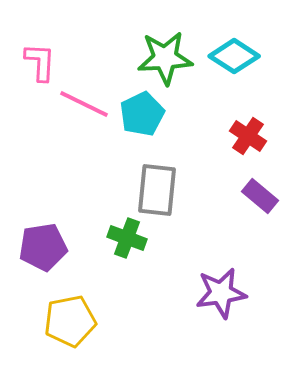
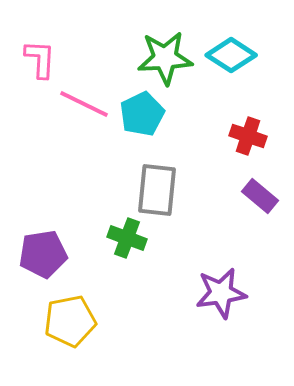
cyan diamond: moved 3 px left, 1 px up
pink L-shape: moved 3 px up
red cross: rotated 15 degrees counterclockwise
purple pentagon: moved 7 px down
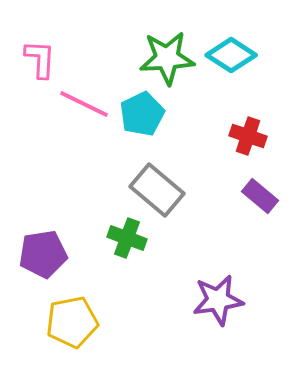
green star: moved 2 px right
gray rectangle: rotated 56 degrees counterclockwise
purple star: moved 3 px left, 7 px down
yellow pentagon: moved 2 px right, 1 px down
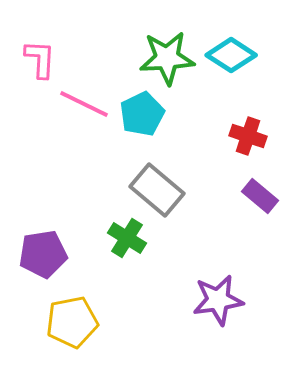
green cross: rotated 12 degrees clockwise
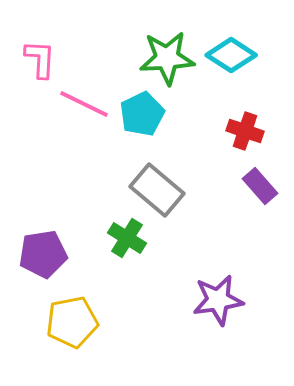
red cross: moved 3 px left, 5 px up
purple rectangle: moved 10 px up; rotated 9 degrees clockwise
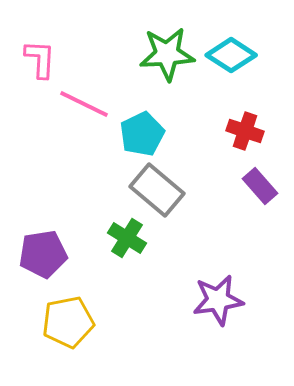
green star: moved 4 px up
cyan pentagon: moved 20 px down
yellow pentagon: moved 4 px left
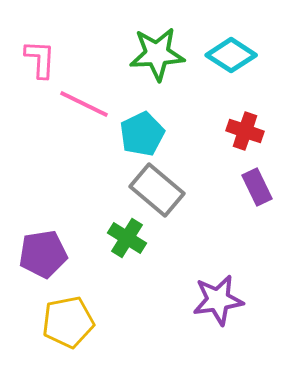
green star: moved 10 px left
purple rectangle: moved 3 px left, 1 px down; rotated 15 degrees clockwise
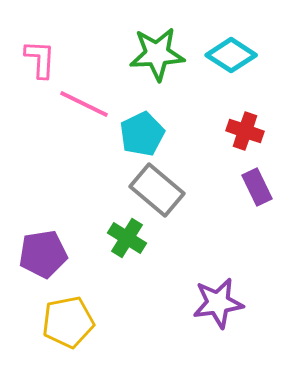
purple star: moved 3 px down
